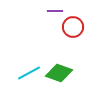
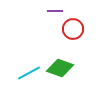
red circle: moved 2 px down
green diamond: moved 1 px right, 5 px up
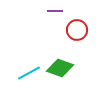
red circle: moved 4 px right, 1 px down
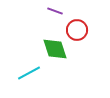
purple line: rotated 21 degrees clockwise
green diamond: moved 5 px left, 19 px up; rotated 52 degrees clockwise
